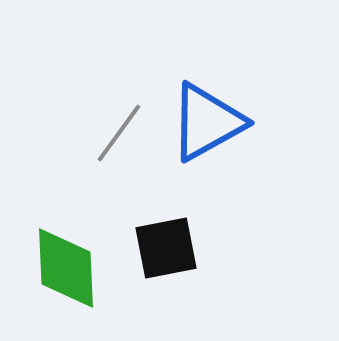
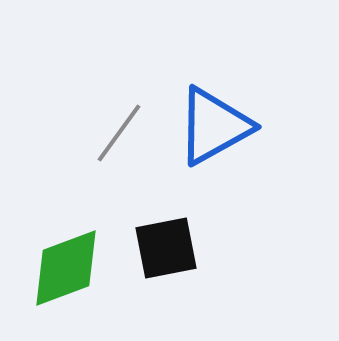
blue triangle: moved 7 px right, 4 px down
green diamond: rotated 72 degrees clockwise
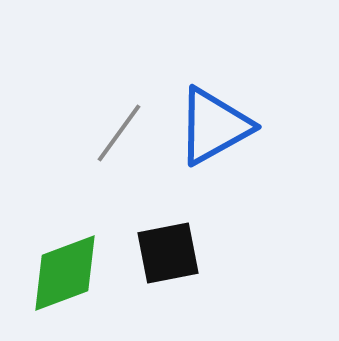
black square: moved 2 px right, 5 px down
green diamond: moved 1 px left, 5 px down
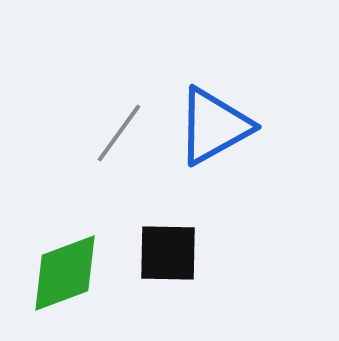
black square: rotated 12 degrees clockwise
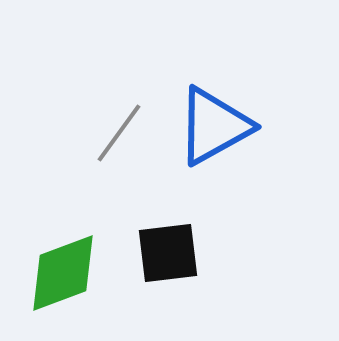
black square: rotated 8 degrees counterclockwise
green diamond: moved 2 px left
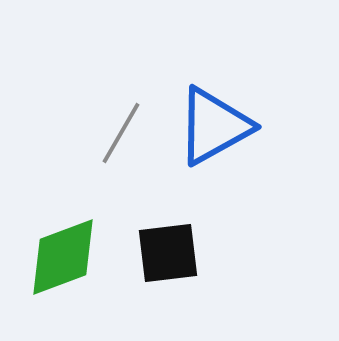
gray line: moved 2 px right; rotated 6 degrees counterclockwise
green diamond: moved 16 px up
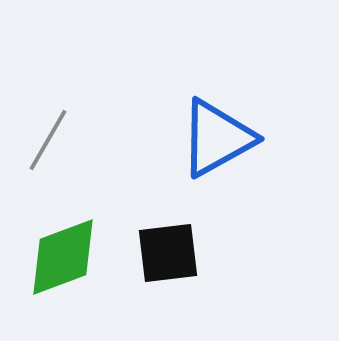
blue triangle: moved 3 px right, 12 px down
gray line: moved 73 px left, 7 px down
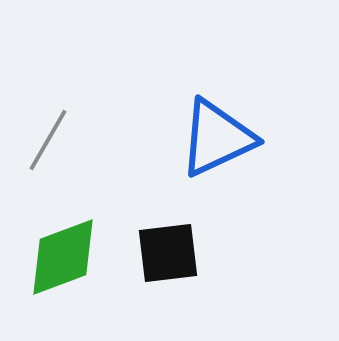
blue triangle: rotated 4 degrees clockwise
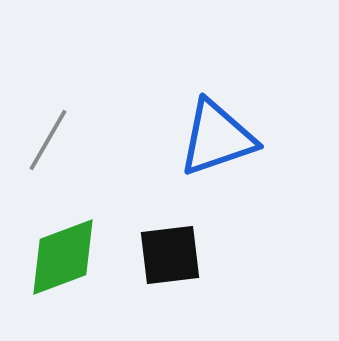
blue triangle: rotated 6 degrees clockwise
black square: moved 2 px right, 2 px down
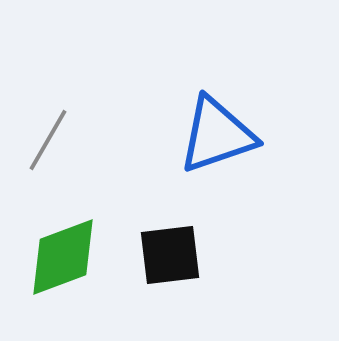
blue triangle: moved 3 px up
